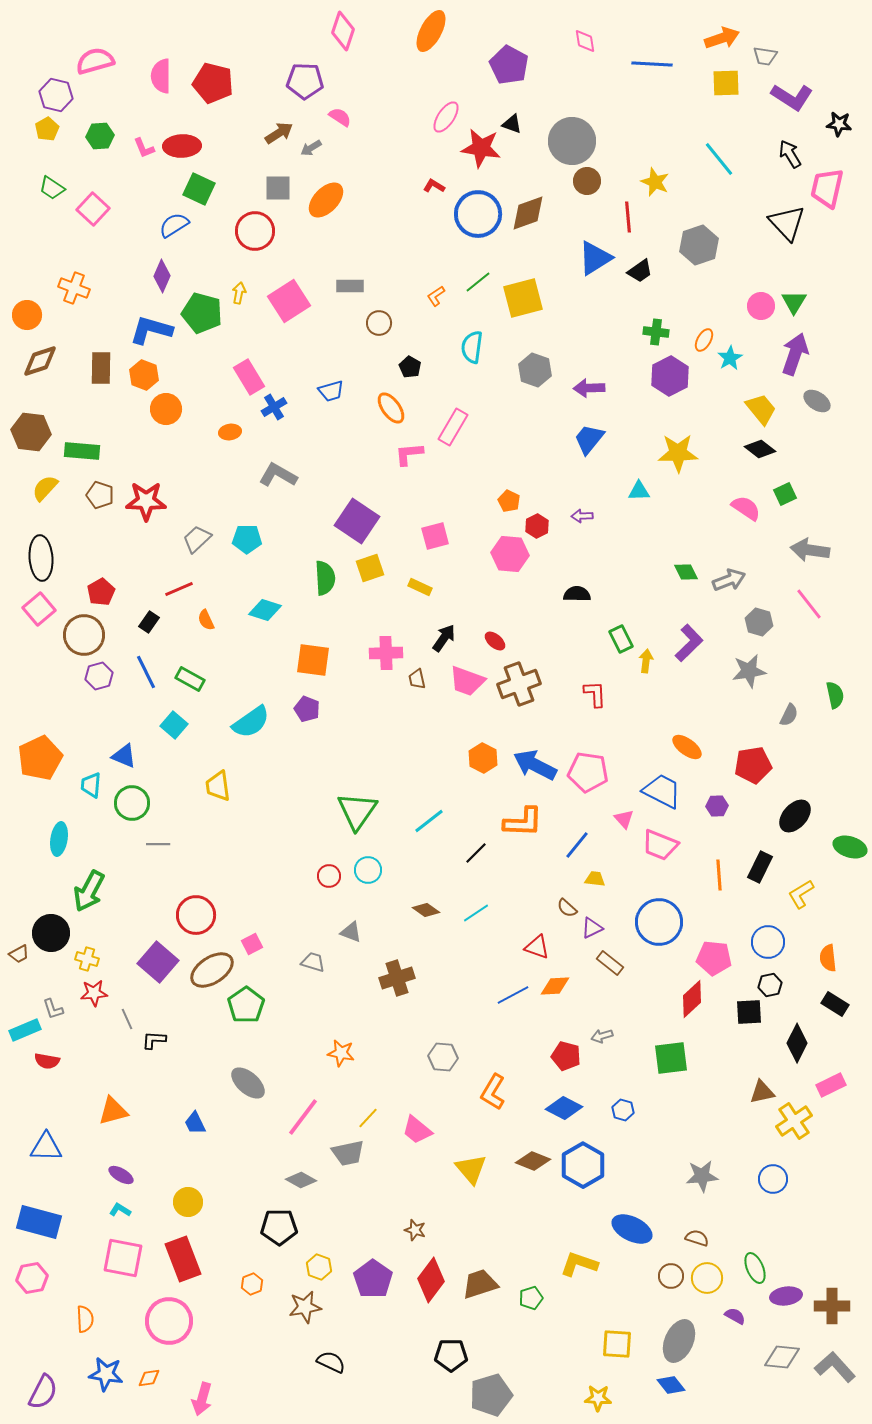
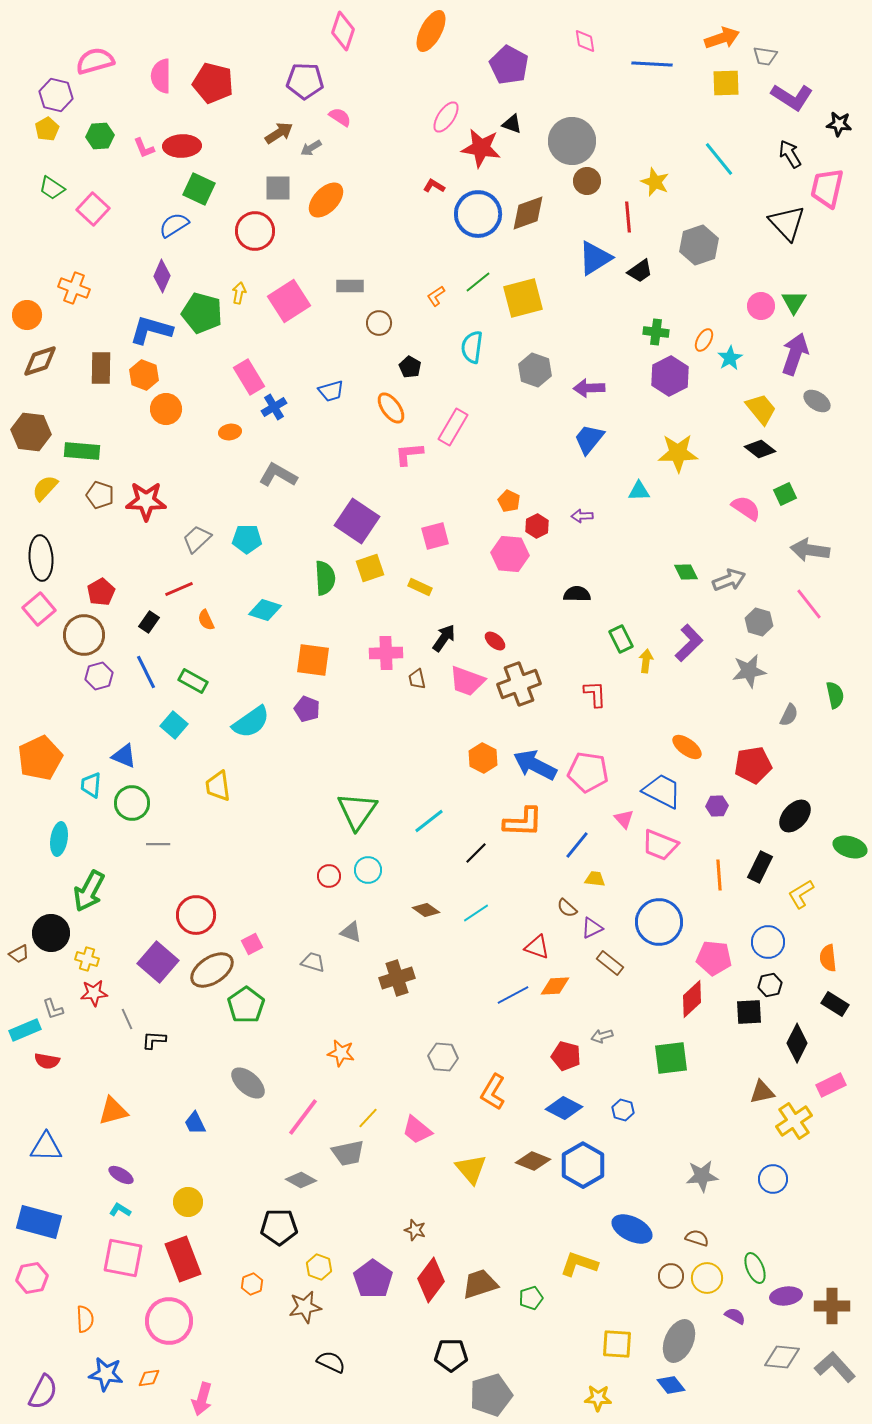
green rectangle at (190, 679): moved 3 px right, 2 px down
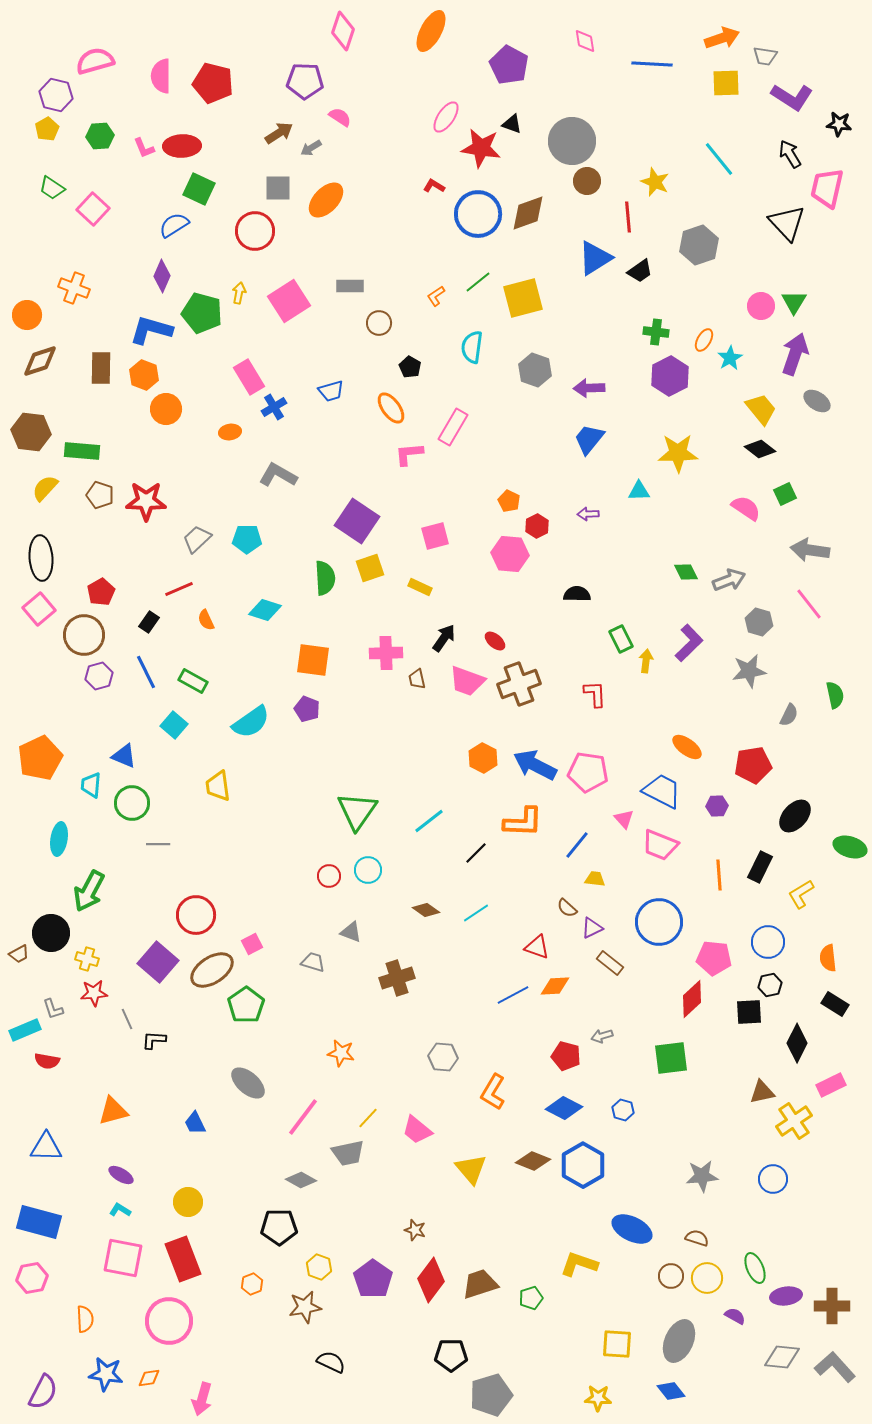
purple arrow at (582, 516): moved 6 px right, 2 px up
blue diamond at (671, 1385): moved 6 px down
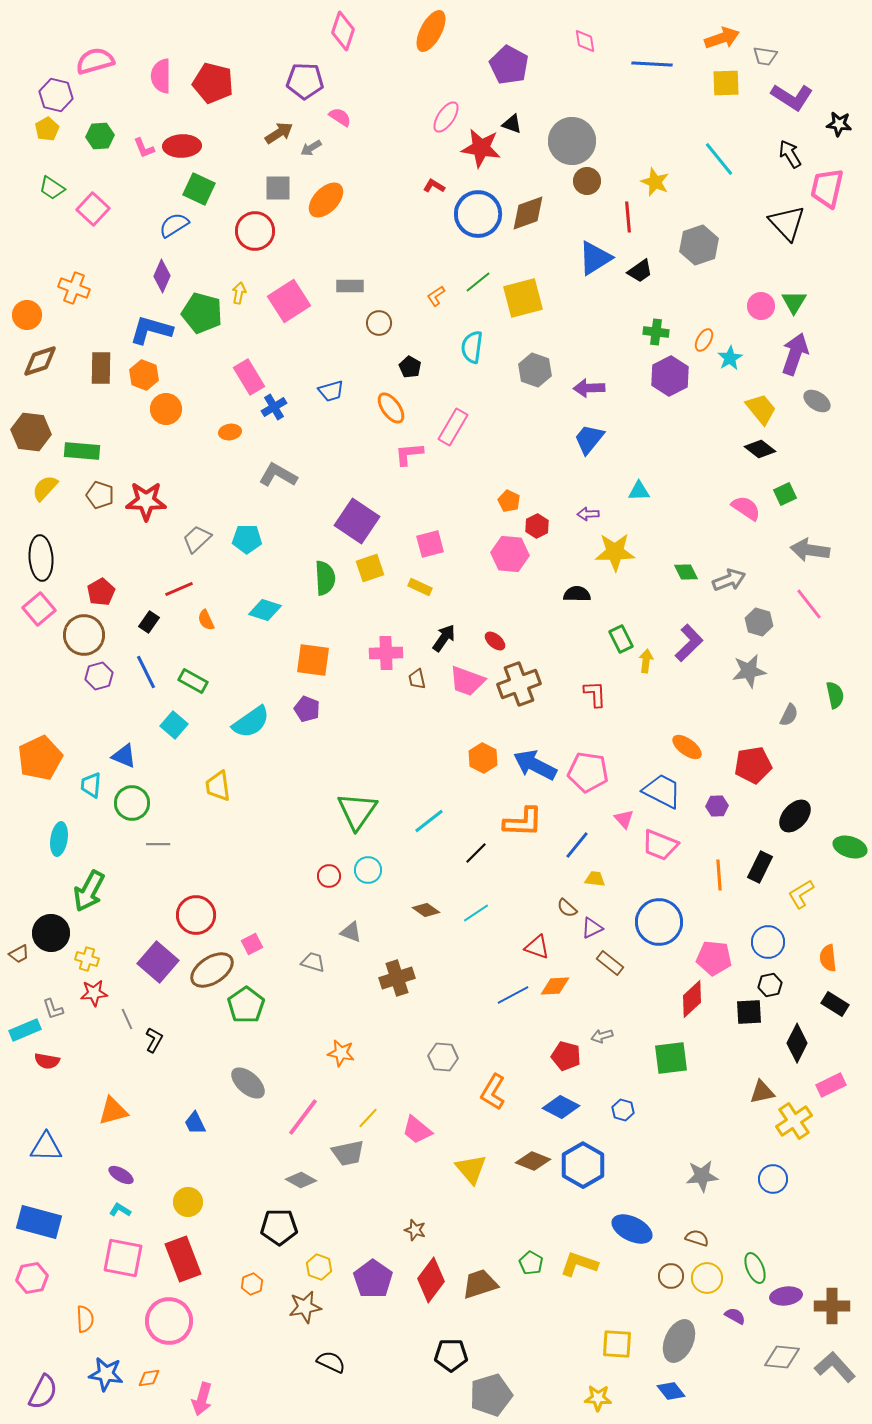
yellow star at (678, 453): moved 63 px left, 99 px down
pink square at (435, 536): moved 5 px left, 8 px down
black L-shape at (154, 1040): rotated 115 degrees clockwise
blue diamond at (564, 1108): moved 3 px left, 1 px up
green pentagon at (531, 1298): moved 35 px up; rotated 25 degrees counterclockwise
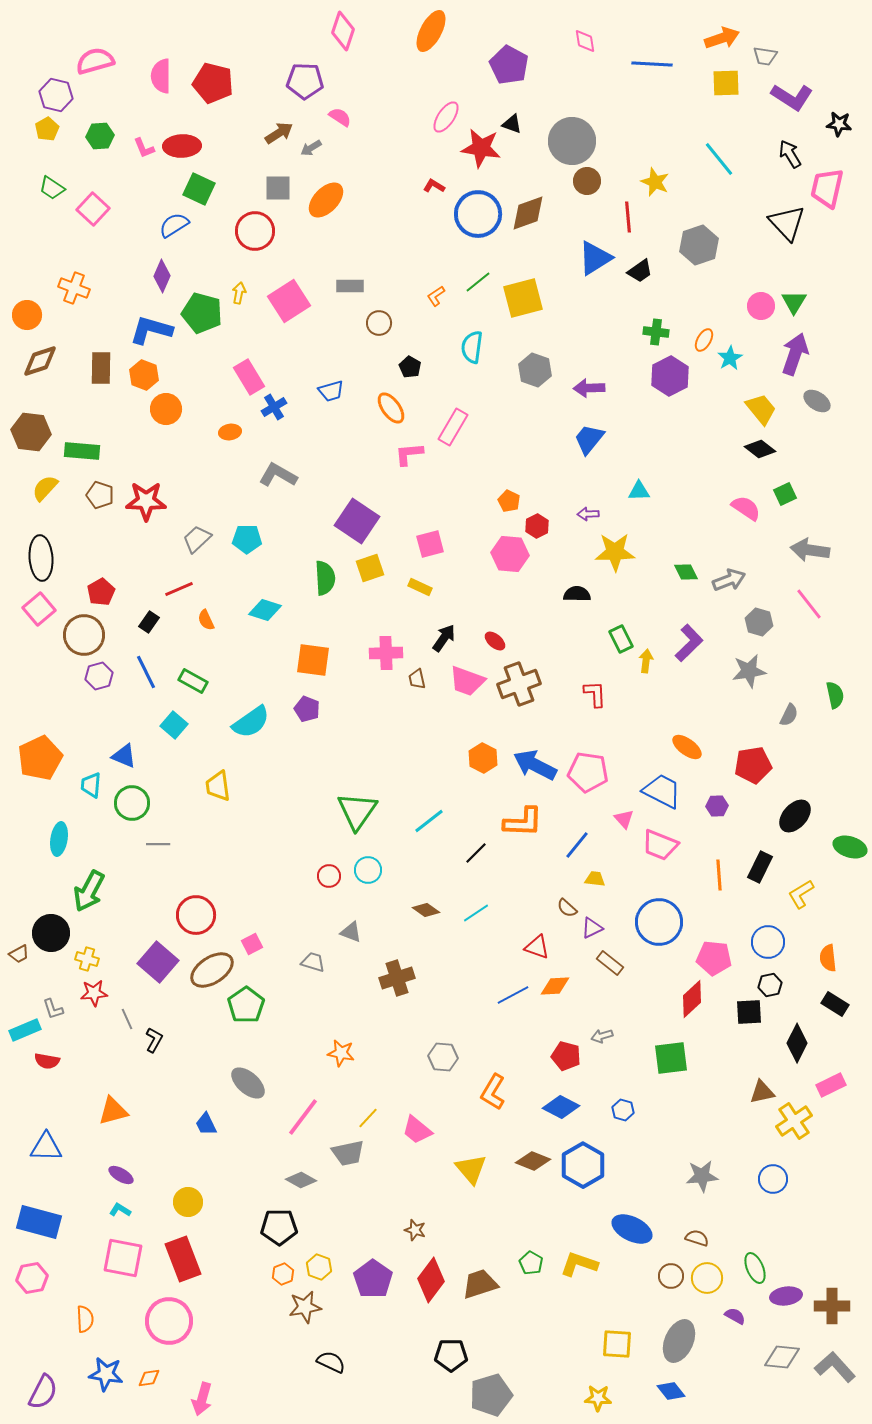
blue trapezoid at (195, 1123): moved 11 px right, 1 px down
orange hexagon at (252, 1284): moved 31 px right, 10 px up
